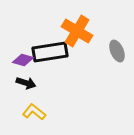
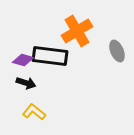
orange cross: rotated 28 degrees clockwise
black rectangle: moved 4 px down; rotated 16 degrees clockwise
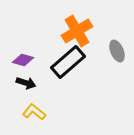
black rectangle: moved 18 px right, 6 px down; rotated 48 degrees counterclockwise
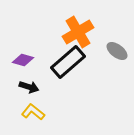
orange cross: moved 1 px right, 1 px down
gray ellipse: rotated 30 degrees counterclockwise
black arrow: moved 3 px right, 4 px down
yellow L-shape: moved 1 px left
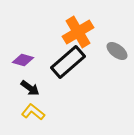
black arrow: moved 1 px right, 1 px down; rotated 18 degrees clockwise
